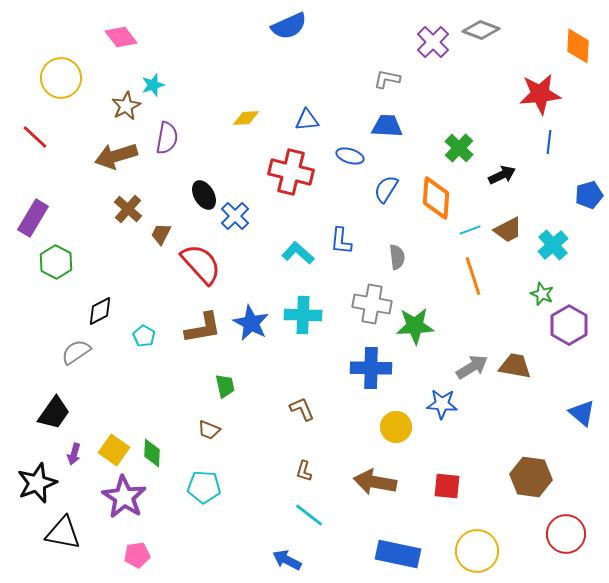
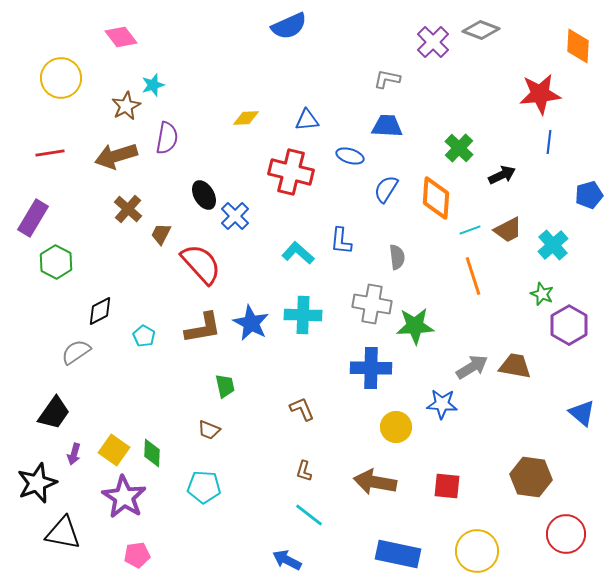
red line at (35, 137): moved 15 px right, 16 px down; rotated 52 degrees counterclockwise
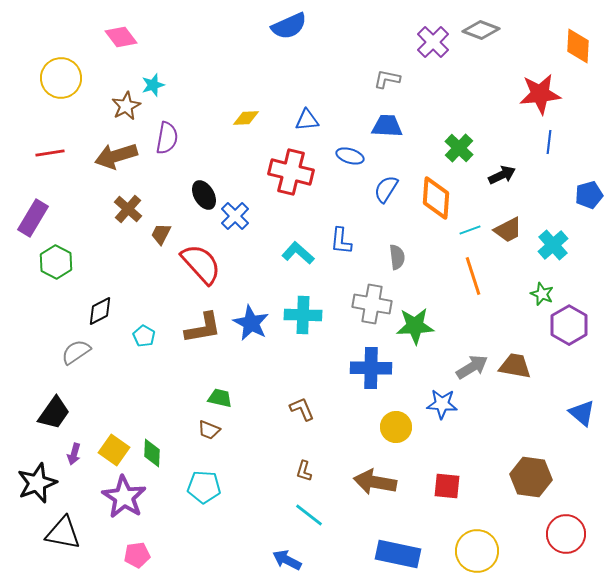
green trapezoid at (225, 386): moved 5 px left, 12 px down; rotated 65 degrees counterclockwise
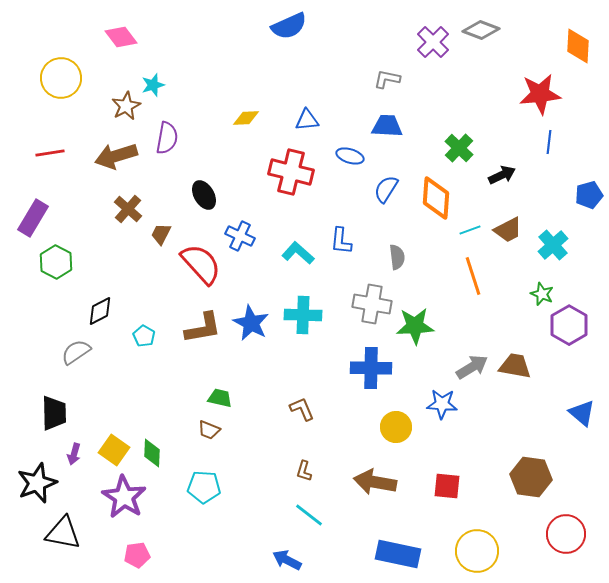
blue cross at (235, 216): moved 5 px right, 20 px down; rotated 20 degrees counterclockwise
black trapezoid at (54, 413): rotated 36 degrees counterclockwise
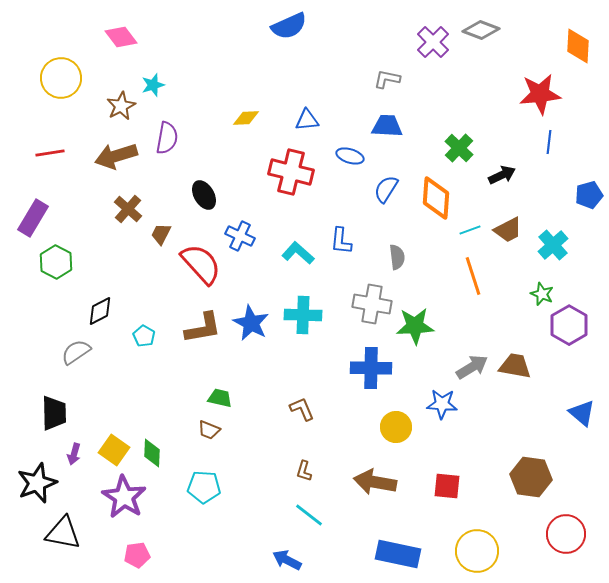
brown star at (126, 106): moved 5 px left
